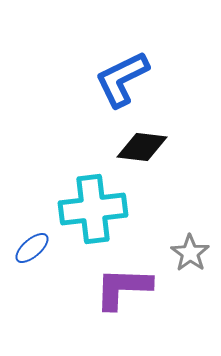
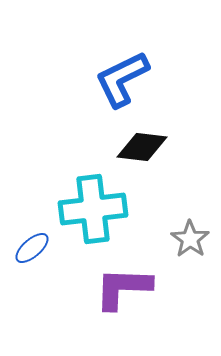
gray star: moved 14 px up
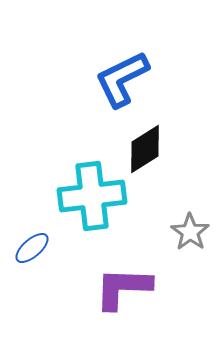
black diamond: moved 3 px right, 2 px down; rotated 39 degrees counterclockwise
cyan cross: moved 1 px left, 13 px up
gray star: moved 7 px up
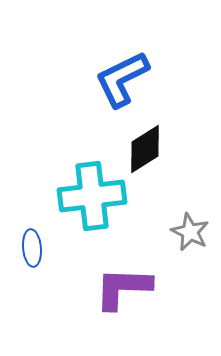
gray star: rotated 9 degrees counterclockwise
blue ellipse: rotated 54 degrees counterclockwise
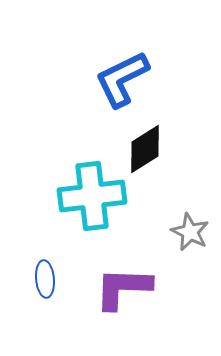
blue ellipse: moved 13 px right, 31 px down
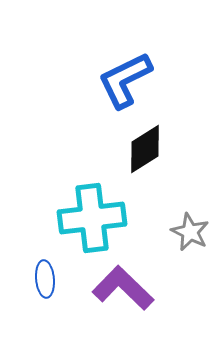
blue L-shape: moved 3 px right, 1 px down
cyan cross: moved 22 px down
purple L-shape: rotated 42 degrees clockwise
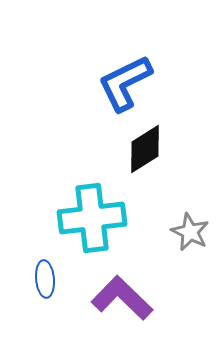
blue L-shape: moved 3 px down
purple L-shape: moved 1 px left, 10 px down
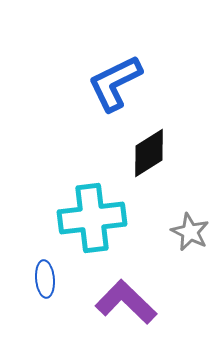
blue L-shape: moved 10 px left
black diamond: moved 4 px right, 4 px down
purple L-shape: moved 4 px right, 4 px down
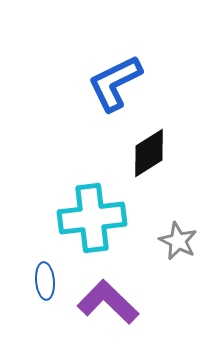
gray star: moved 12 px left, 9 px down
blue ellipse: moved 2 px down
purple L-shape: moved 18 px left
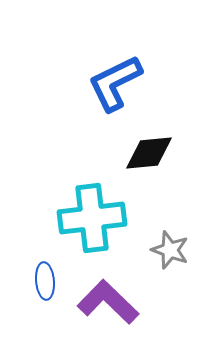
black diamond: rotated 27 degrees clockwise
gray star: moved 8 px left, 9 px down; rotated 6 degrees counterclockwise
